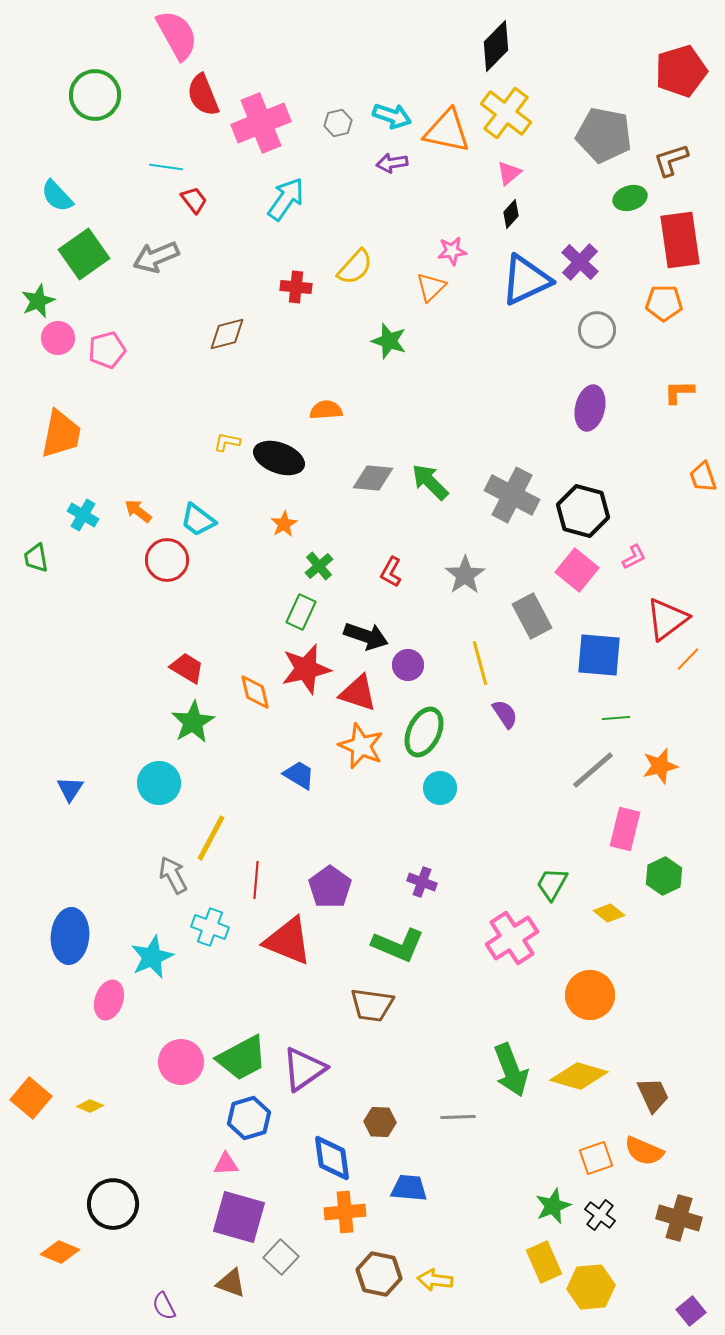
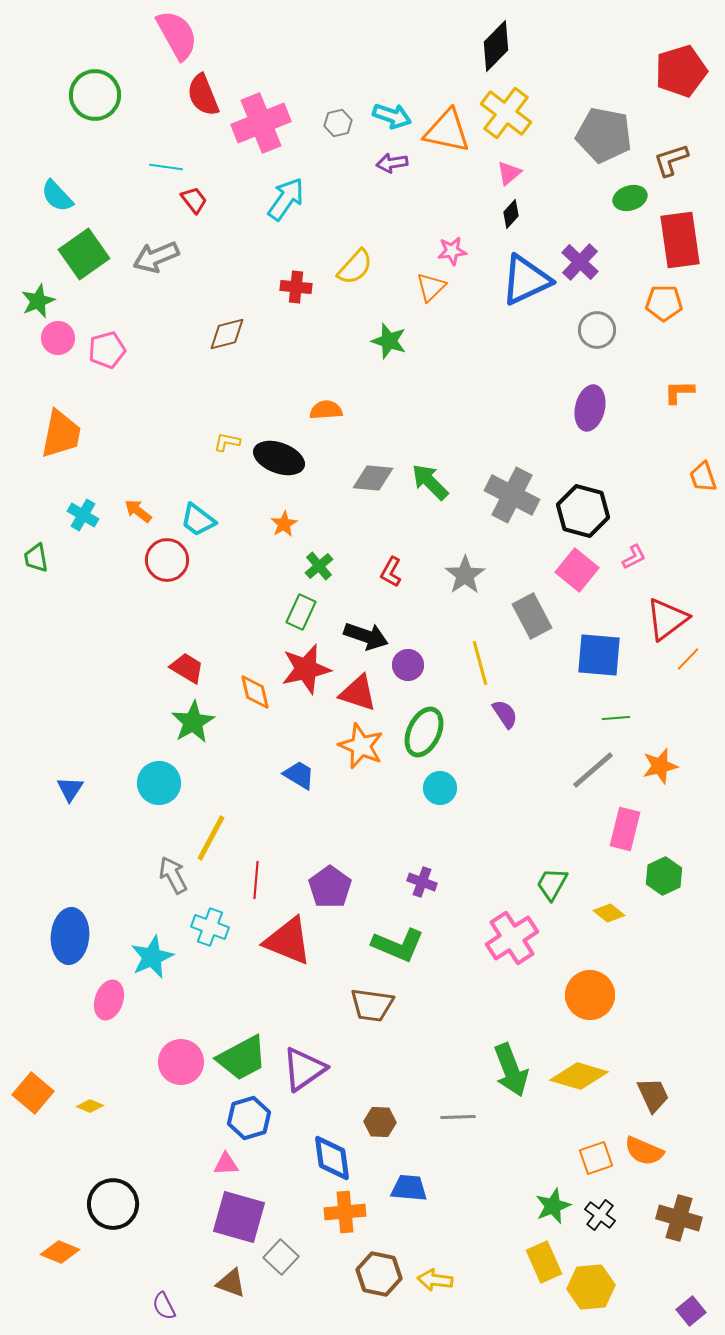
orange square at (31, 1098): moved 2 px right, 5 px up
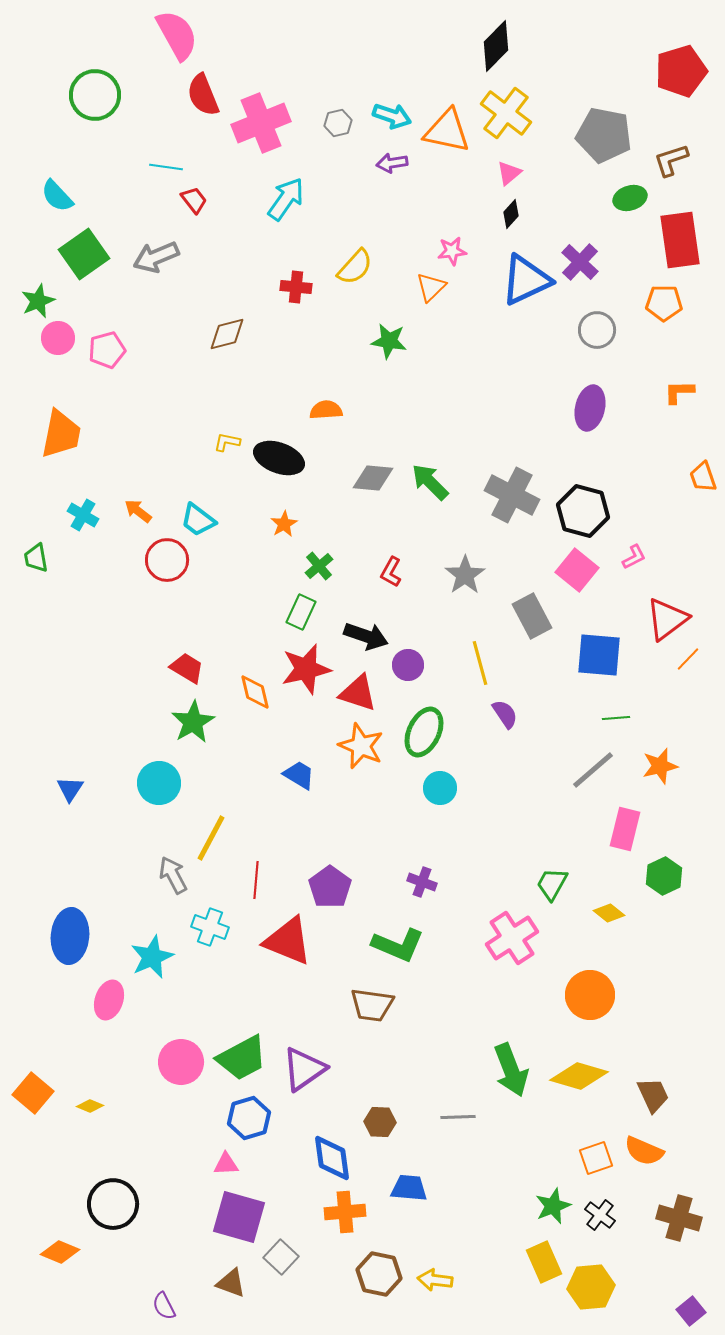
green star at (389, 341): rotated 9 degrees counterclockwise
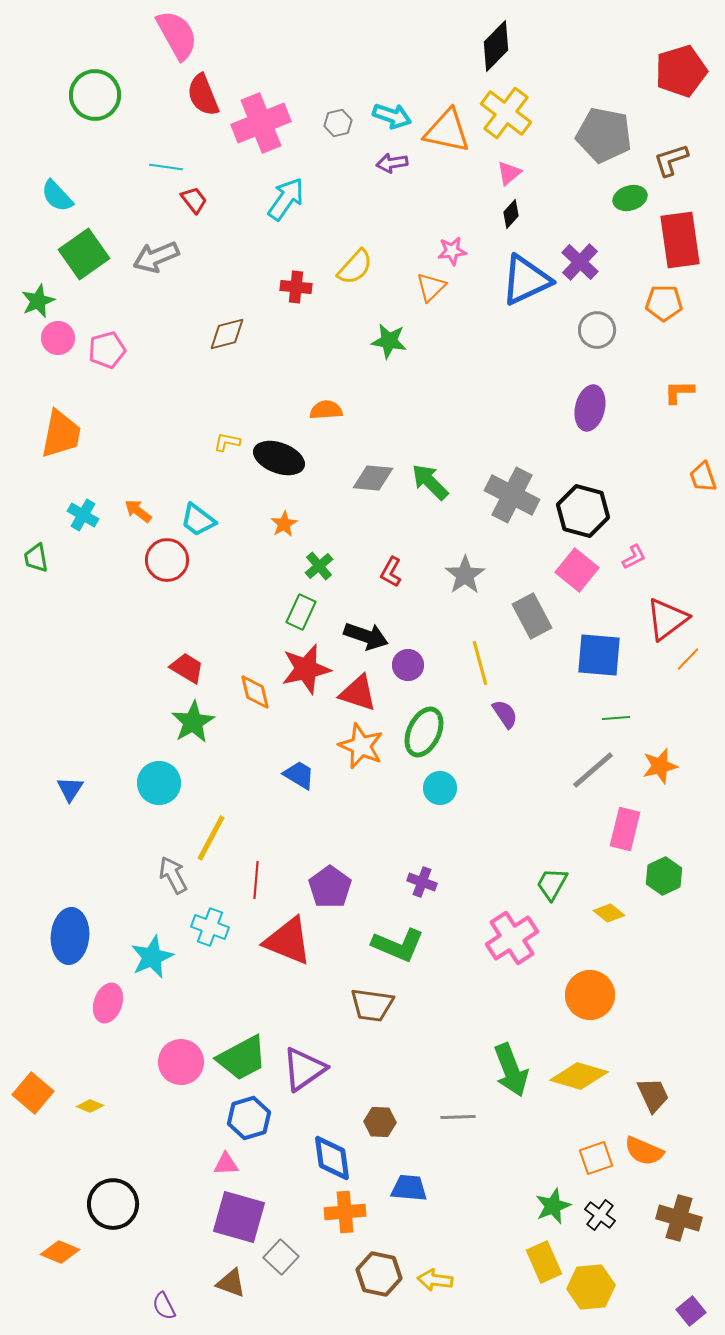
pink ellipse at (109, 1000): moved 1 px left, 3 px down
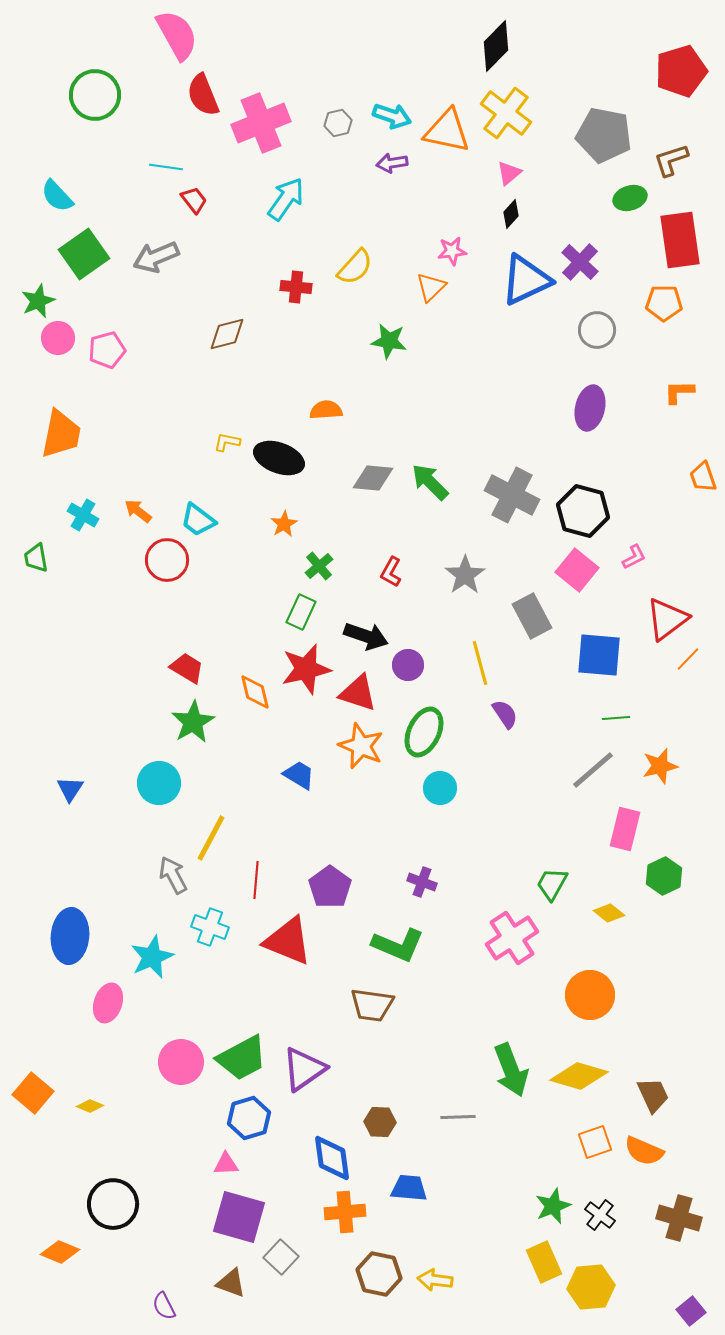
orange square at (596, 1158): moved 1 px left, 16 px up
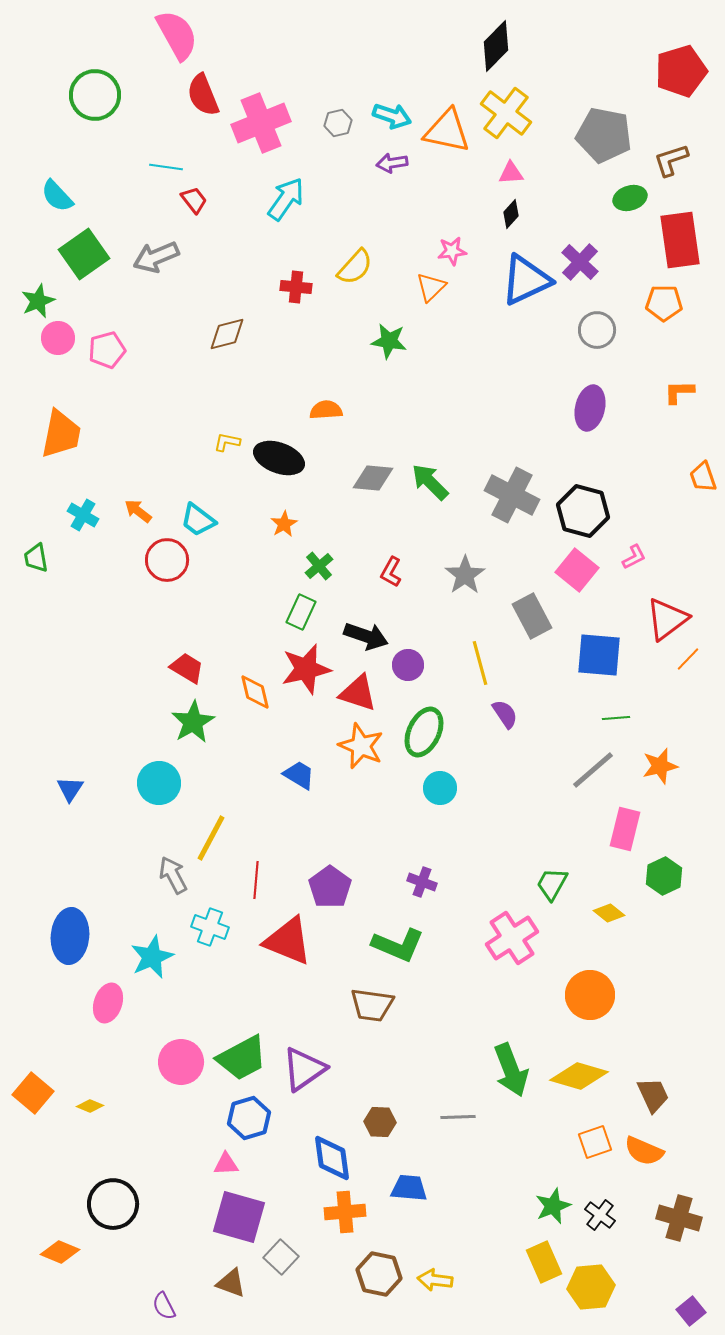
pink triangle at (509, 173): moved 2 px right; rotated 36 degrees clockwise
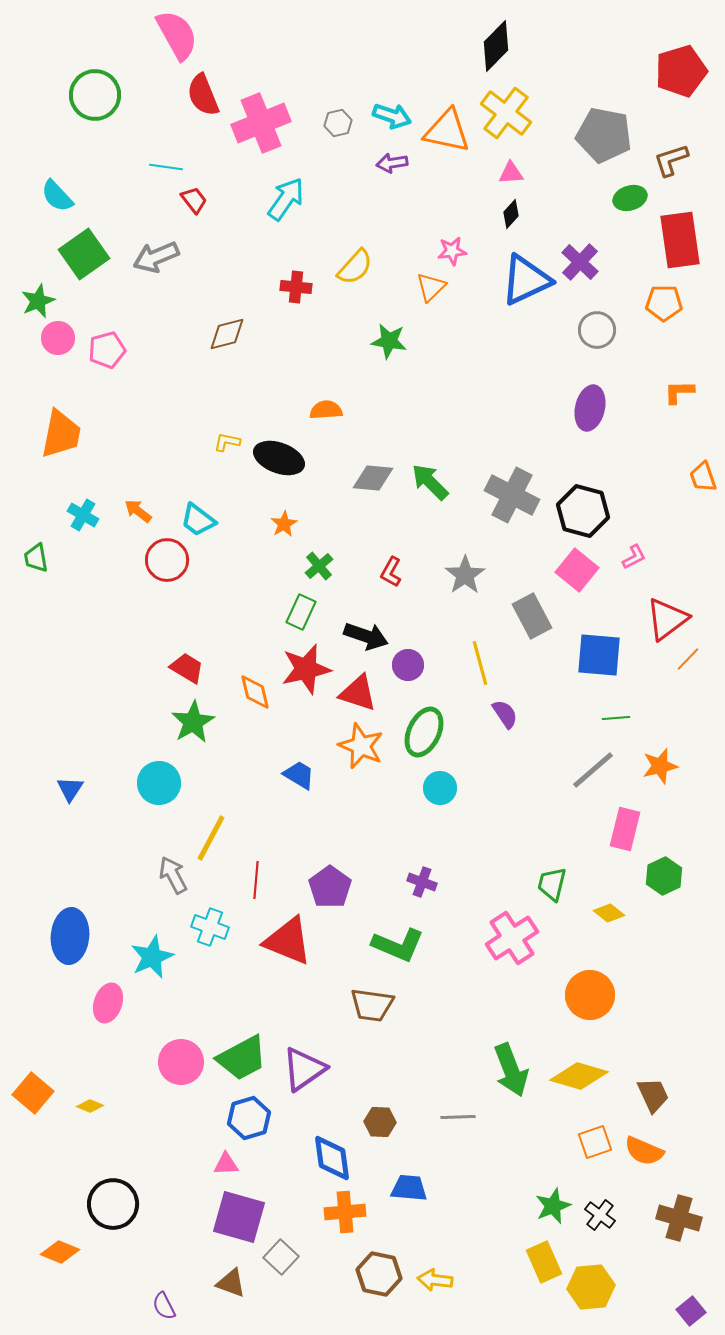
green trapezoid at (552, 884): rotated 15 degrees counterclockwise
